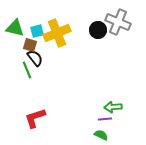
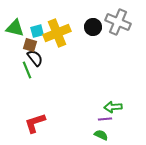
black circle: moved 5 px left, 3 px up
red L-shape: moved 5 px down
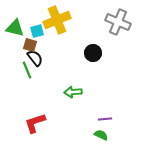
black circle: moved 26 px down
yellow cross: moved 13 px up
green arrow: moved 40 px left, 15 px up
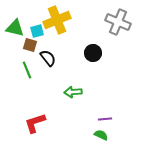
black semicircle: moved 13 px right
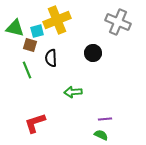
black semicircle: moved 3 px right; rotated 144 degrees counterclockwise
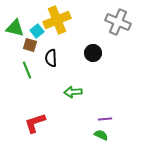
cyan square: rotated 24 degrees counterclockwise
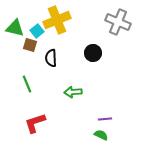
green line: moved 14 px down
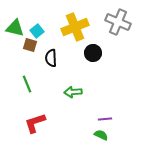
yellow cross: moved 18 px right, 7 px down
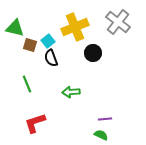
gray cross: rotated 15 degrees clockwise
cyan square: moved 11 px right, 10 px down
black semicircle: rotated 18 degrees counterclockwise
green arrow: moved 2 px left
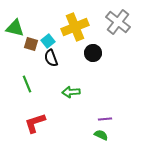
brown square: moved 1 px right, 1 px up
